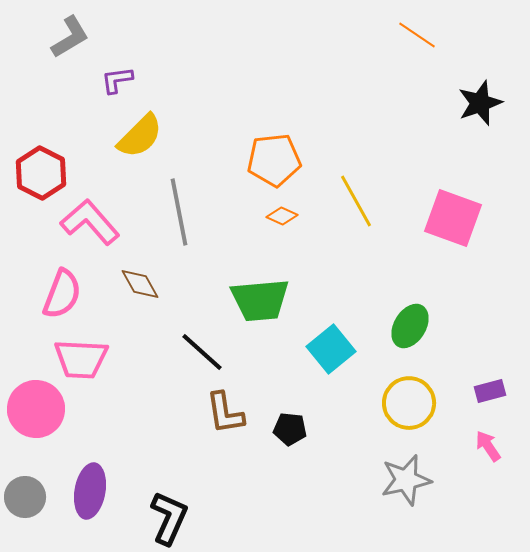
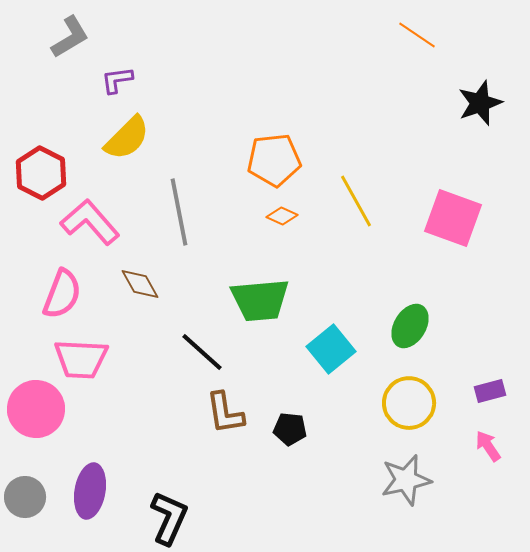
yellow semicircle: moved 13 px left, 2 px down
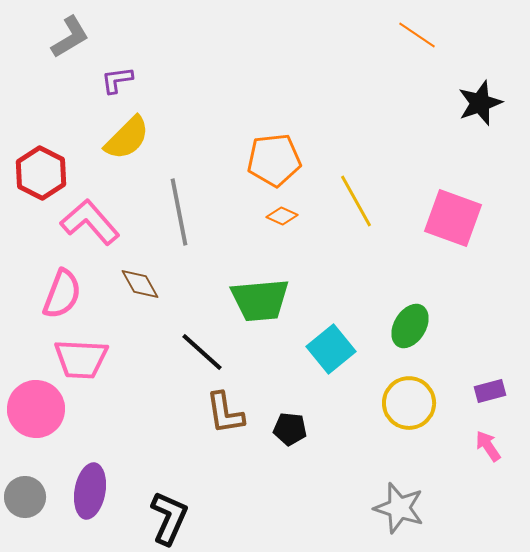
gray star: moved 7 px left, 28 px down; rotated 30 degrees clockwise
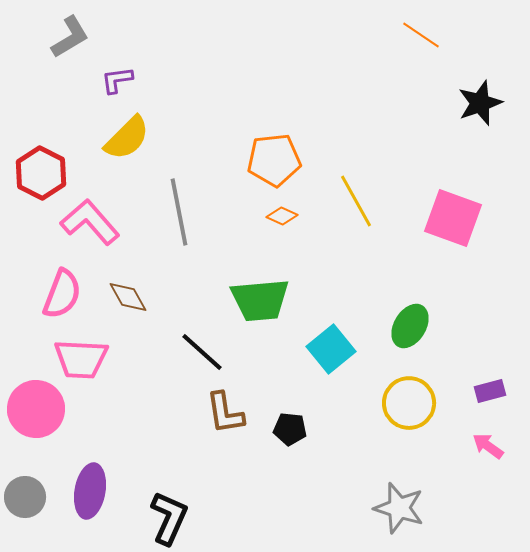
orange line: moved 4 px right
brown diamond: moved 12 px left, 13 px down
pink arrow: rotated 20 degrees counterclockwise
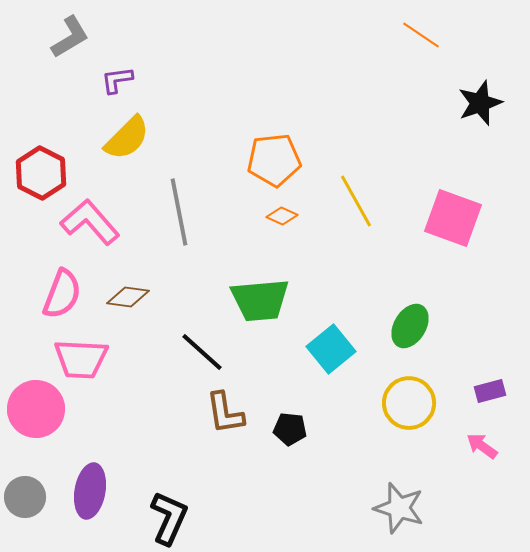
brown diamond: rotated 54 degrees counterclockwise
pink arrow: moved 6 px left
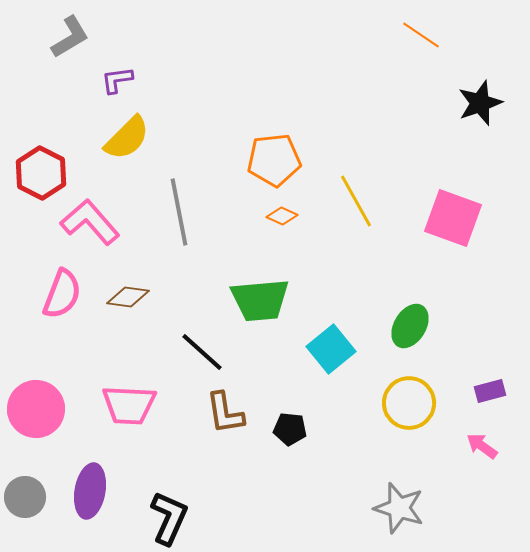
pink trapezoid: moved 48 px right, 46 px down
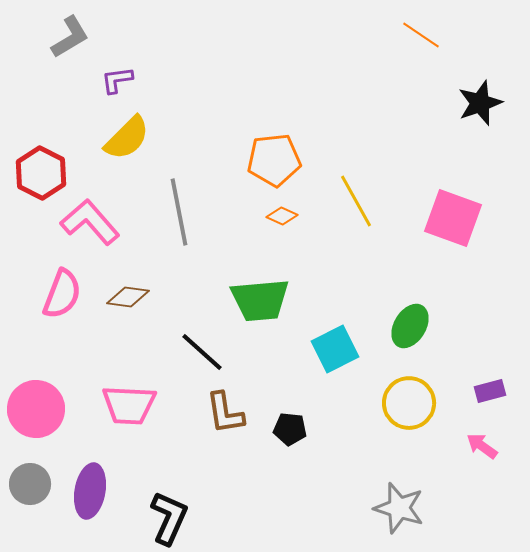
cyan square: moved 4 px right; rotated 12 degrees clockwise
gray circle: moved 5 px right, 13 px up
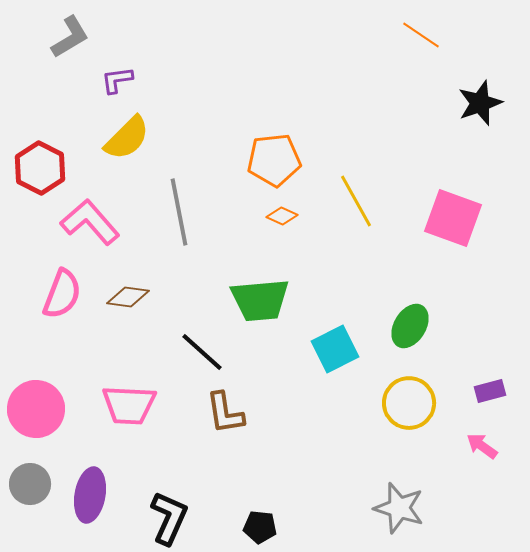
red hexagon: moved 1 px left, 5 px up
black pentagon: moved 30 px left, 98 px down
purple ellipse: moved 4 px down
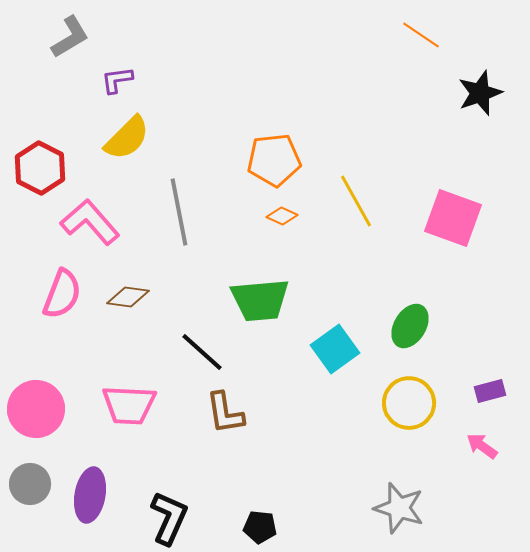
black star: moved 10 px up
cyan square: rotated 9 degrees counterclockwise
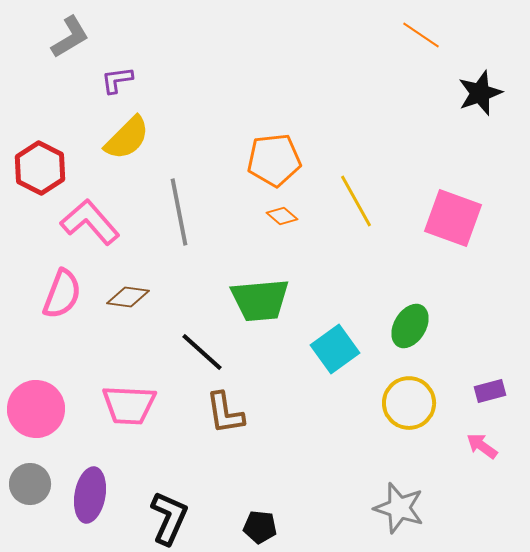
orange diamond: rotated 16 degrees clockwise
